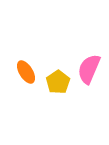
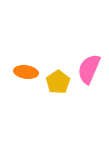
orange ellipse: rotated 50 degrees counterclockwise
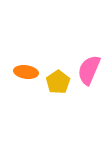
pink semicircle: moved 1 px down
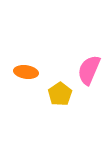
yellow pentagon: moved 2 px right, 12 px down
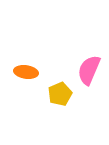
yellow pentagon: rotated 10 degrees clockwise
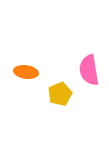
pink semicircle: rotated 32 degrees counterclockwise
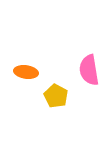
yellow pentagon: moved 4 px left, 2 px down; rotated 20 degrees counterclockwise
